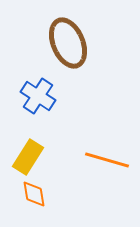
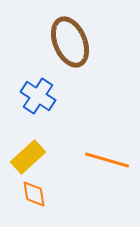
brown ellipse: moved 2 px right, 1 px up
yellow rectangle: rotated 16 degrees clockwise
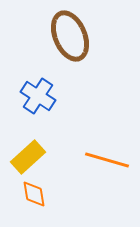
brown ellipse: moved 6 px up
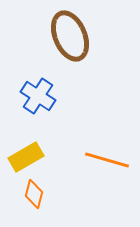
yellow rectangle: moved 2 px left; rotated 12 degrees clockwise
orange diamond: rotated 24 degrees clockwise
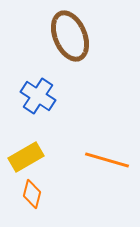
orange diamond: moved 2 px left
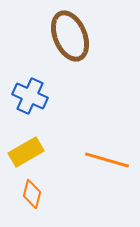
blue cross: moved 8 px left; rotated 8 degrees counterclockwise
yellow rectangle: moved 5 px up
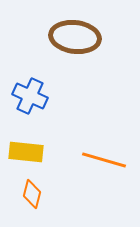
brown ellipse: moved 5 px right, 1 px down; rotated 60 degrees counterclockwise
yellow rectangle: rotated 36 degrees clockwise
orange line: moved 3 px left
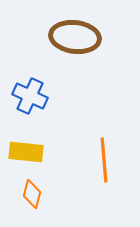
orange line: rotated 69 degrees clockwise
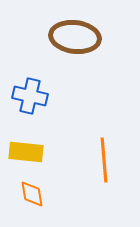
blue cross: rotated 12 degrees counterclockwise
orange diamond: rotated 24 degrees counterclockwise
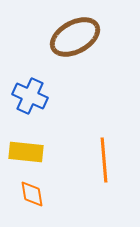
brown ellipse: rotated 36 degrees counterclockwise
blue cross: rotated 12 degrees clockwise
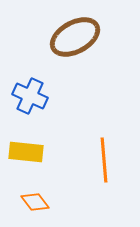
orange diamond: moved 3 px right, 8 px down; rotated 28 degrees counterclockwise
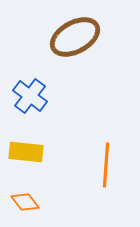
blue cross: rotated 12 degrees clockwise
orange line: moved 2 px right, 5 px down; rotated 9 degrees clockwise
orange diamond: moved 10 px left
